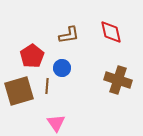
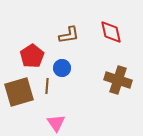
brown square: moved 1 px down
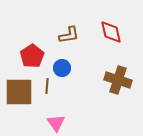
brown square: rotated 16 degrees clockwise
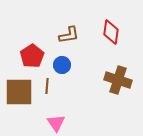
red diamond: rotated 20 degrees clockwise
blue circle: moved 3 px up
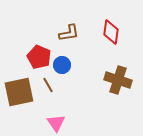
brown L-shape: moved 2 px up
red pentagon: moved 7 px right, 1 px down; rotated 15 degrees counterclockwise
brown line: moved 1 px right, 1 px up; rotated 35 degrees counterclockwise
brown square: rotated 12 degrees counterclockwise
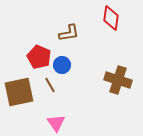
red diamond: moved 14 px up
brown line: moved 2 px right
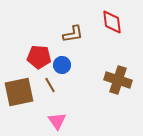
red diamond: moved 1 px right, 4 px down; rotated 15 degrees counterclockwise
brown L-shape: moved 4 px right, 1 px down
red pentagon: rotated 20 degrees counterclockwise
pink triangle: moved 1 px right, 2 px up
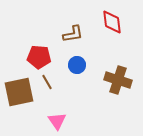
blue circle: moved 15 px right
brown line: moved 3 px left, 3 px up
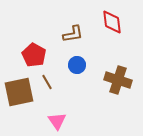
red pentagon: moved 5 px left, 2 px up; rotated 25 degrees clockwise
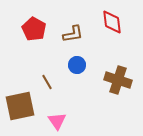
red pentagon: moved 26 px up
brown square: moved 1 px right, 14 px down
